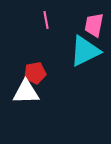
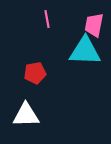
pink line: moved 1 px right, 1 px up
cyan triangle: rotated 28 degrees clockwise
white triangle: moved 23 px down
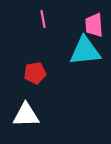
pink line: moved 4 px left
pink trapezoid: rotated 15 degrees counterclockwise
cyan triangle: rotated 8 degrees counterclockwise
